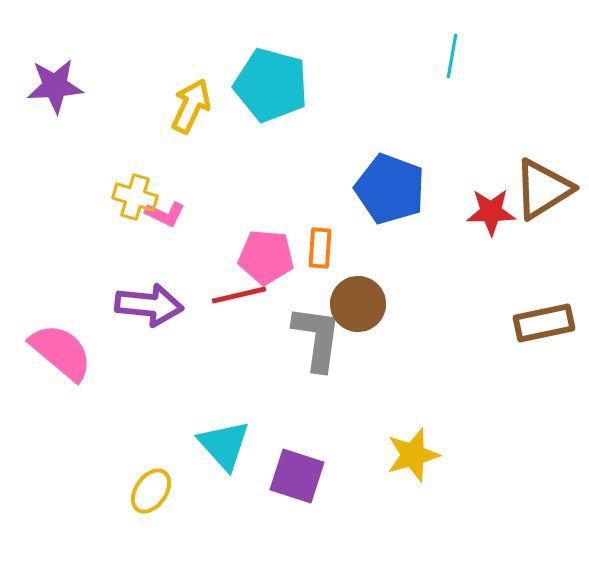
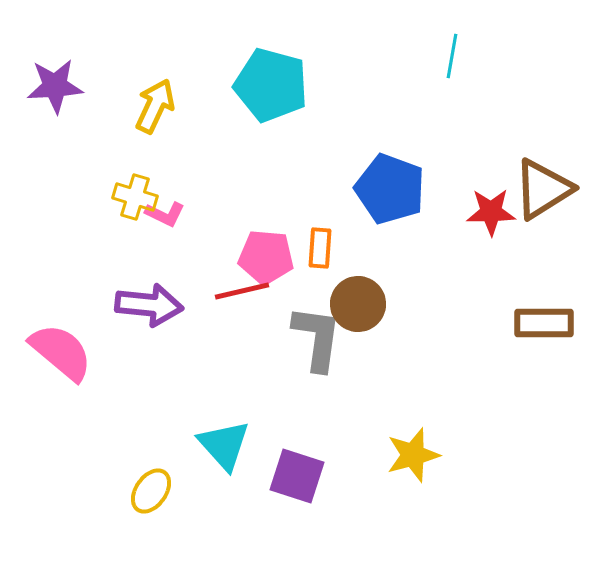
yellow arrow: moved 36 px left
red line: moved 3 px right, 4 px up
brown rectangle: rotated 12 degrees clockwise
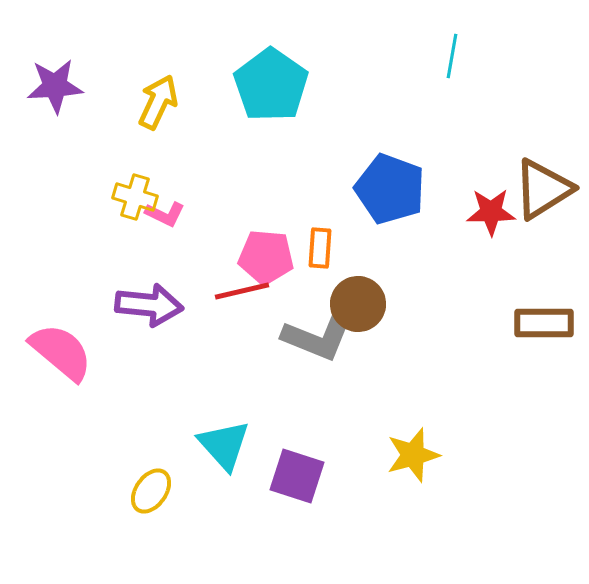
cyan pentagon: rotated 20 degrees clockwise
yellow arrow: moved 3 px right, 4 px up
gray L-shape: rotated 104 degrees clockwise
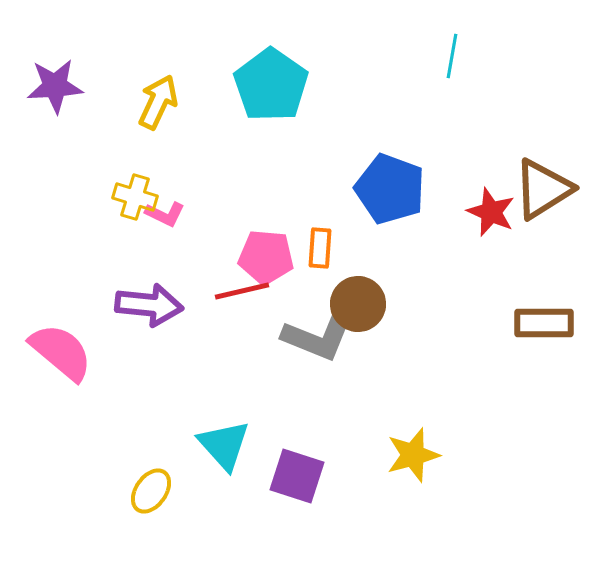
red star: rotated 24 degrees clockwise
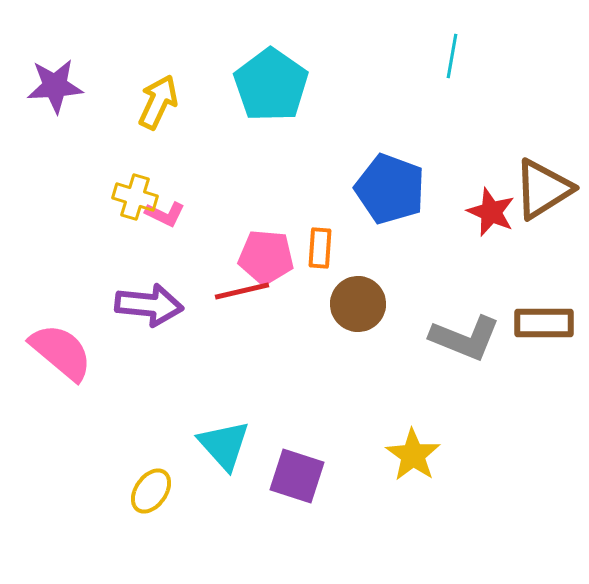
gray L-shape: moved 148 px right
yellow star: rotated 22 degrees counterclockwise
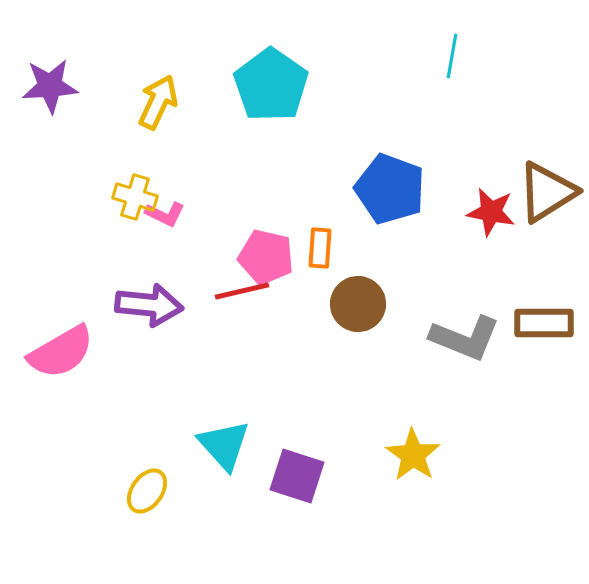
purple star: moved 5 px left
brown triangle: moved 4 px right, 3 px down
red star: rotated 12 degrees counterclockwise
pink pentagon: rotated 8 degrees clockwise
pink semicircle: rotated 110 degrees clockwise
yellow ellipse: moved 4 px left
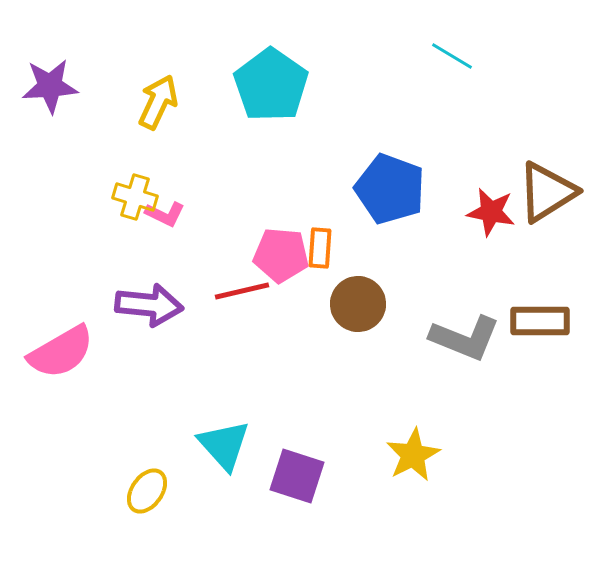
cyan line: rotated 69 degrees counterclockwise
pink pentagon: moved 15 px right, 2 px up; rotated 8 degrees counterclockwise
brown rectangle: moved 4 px left, 2 px up
yellow star: rotated 10 degrees clockwise
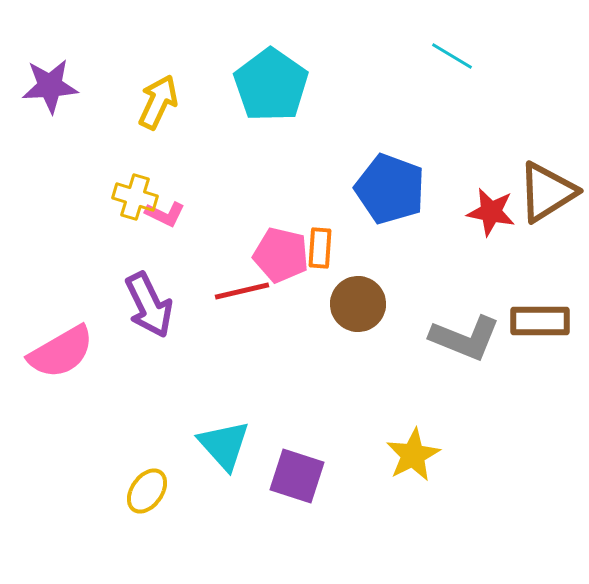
pink pentagon: rotated 8 degrees clockwise
purple arrow: rotated 58 degrees clockwise
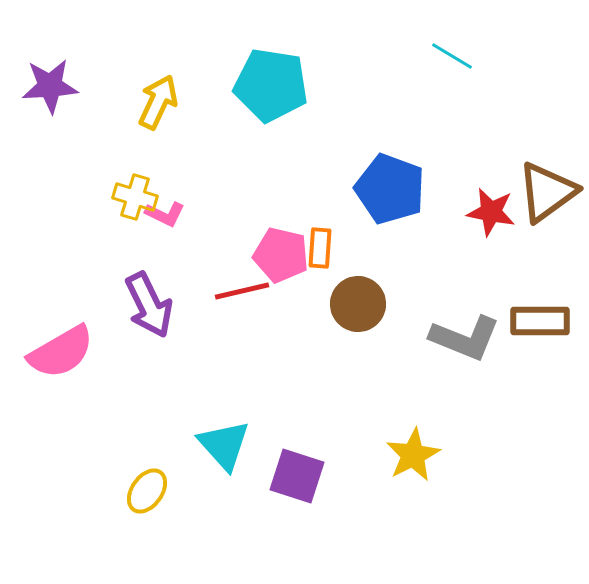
cyan pentagon: rotated 26 degrees counterclockwise
brown triangle: rotated 4 degrees counterclockwise
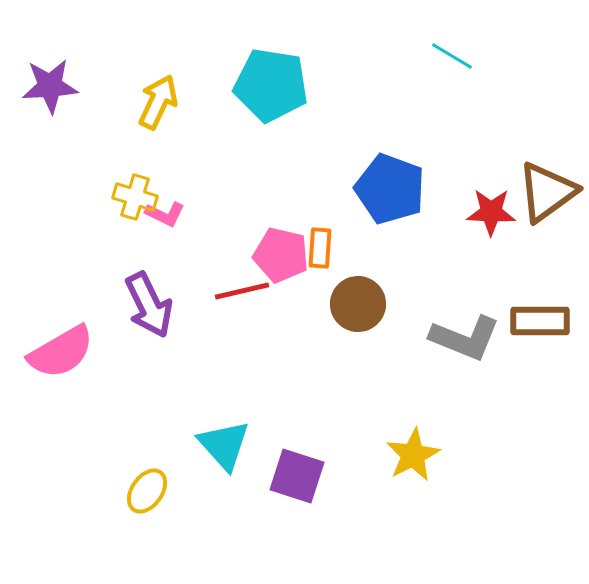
red star: rotated 9 degrees counterclockwise
